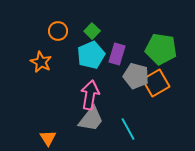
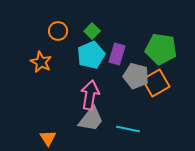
cyan line: rotated 50 degrees counterclockwise
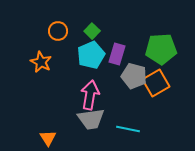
green pentagon: rotated 12 degrees counterclockwise
gray pentagon: moved 2 px left
gray trapezoid: rotated 44 degrees clockwise
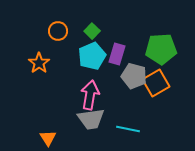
cyan pentagon: moved 1 px right, 1 px down
orange star: moved 2 px left, 1 px down; rotated 10 degrees clockwise
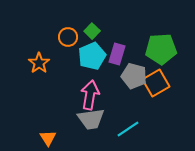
orange circle: moved 10 px right, 6 px down
cyan line: rotated 45 degrees counterclockwise
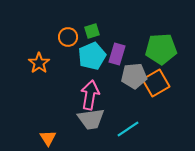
green square: rotated 28 degrees clockwise
gray pentagon: rotated 20 degrees counterclockwise
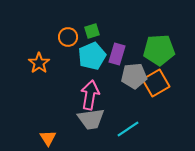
green pentagon: moved 2 px left, 1 px down
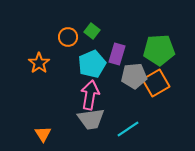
green square: rotated 35 degrees counterclockwise
cyan pentagon: moved 8 px down
orange triangle: moved 5 px left, 4 px up
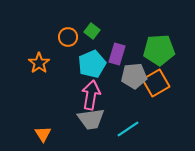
pink arrow: moved 1 px right
